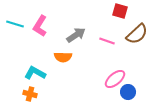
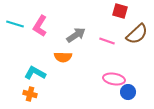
pink ellipse: moved 1 px left; rotated 50 degrees clockwise
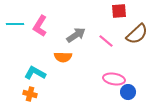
red square: moved 1 px left; rotated 21 degrees counterclockwise
cyan line: rotated 18 degrees counterclockwise
pink line: moved 1 px left; rotated 21 degrees clockwise
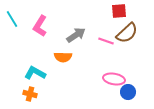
cyan line: moved 3 px left, 5 px up; rotated 60 degrees clockwise
brown semicircle: moved 10 px left, 1 px up
pink line: rotated 21 degrees counterclockwise
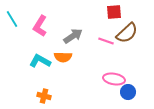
red square: moved 5 px left, 1 px down
gray arrow: moved 3 px left, 1 px down
cyan L-shape: moved 5 px right, 12 px up
orange cross: moved 14 px right, 2 px down
